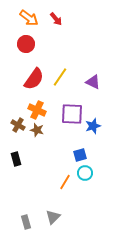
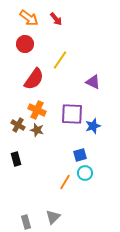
red circle: moved 1 px left
yellow line: moved 17 px up
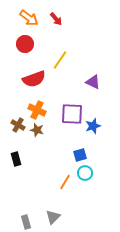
red semicircle: rotated 35 degrees clockwise
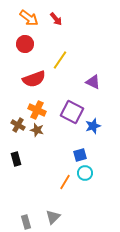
purple square: moved 2 px up; rotated 25 degrees clockwise
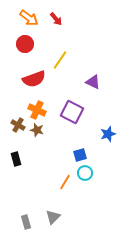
blue star: moved 15 px right, 8 px down
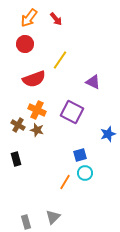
orange arrow: rotated 90 degrees clockwise
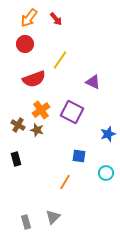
orange cross: moved 4 px right; rotated 30 degrees clockwise
blue square: moved 1 px left, 1 px down; rotated 24 degrees clockwise
cyan circle: moved 21 px right
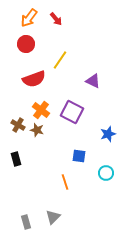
red circle: moved 1 px right
purple triangle: moved 1 px up
orange cross: rotated 18 degrees counterclockwise
orange line: rotated 49 degrees counterclockwise
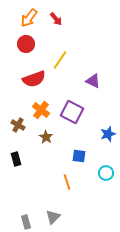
brown star: moved 9 px right, 7 px down; rotated 16 degrees clockwise
orange line: moved 2 px right
